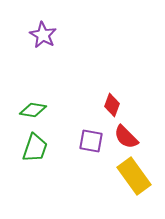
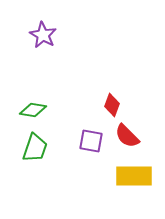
red semicircle: moved 1 px right, 1 px up
yellow rectangle: rotated 54 degrees counterclockwise
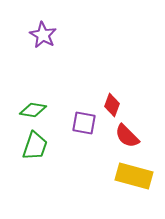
purple square: moved 7 px left, 18 px up
green trapezoid: moved 2 px up
yellow rectangle: rotated 15 degrees clockwise
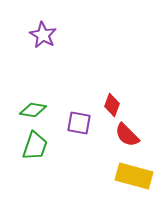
purple square: moved 5 px left
red semicircle: moved 1 px up
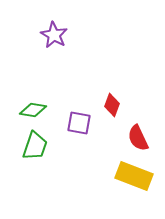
purple star: moved 11 px right
red semicircle: moved 11 px right, 3 px down; rotated 20 degrees clockwise
yellow rectangle: rotated 6 degrees clockwise
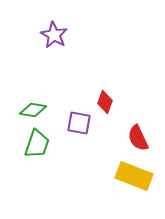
red diamond: moved 7 px left, 3 px up
green trapezoid: moved 2 px right, 2 px up
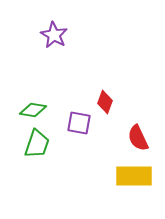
yellow rectangle: rotated 21 degrees counterclockwise
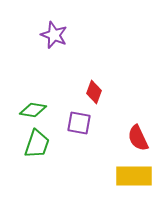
purple star: rotated 8 degrees counterclockwise
red diamond: moved 11 px left, 10 px up
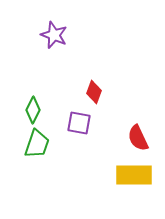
green diamond: rotated 72 degrees counterclockwise
yellow rectangle: moved 1 px up
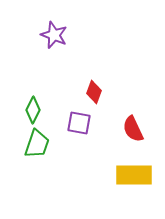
red semicircle: moved 5 px left, 9 px up
